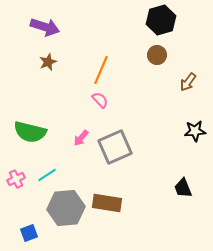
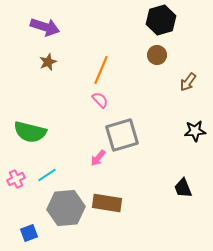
pink arrow: moved 17 px right, 20 px down
gray square: moved 7 px right, 12 px up; rotated 8 degrees clockwise
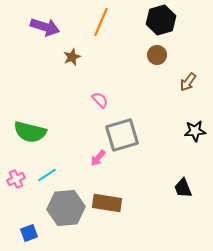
brown star: moved 24 px right, 5 px up
orange line: moved 48 px up
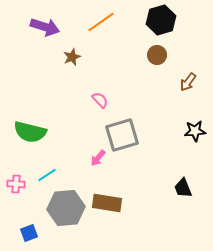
orange line: rotated 32 degrees clockwise
pink cross: moved 5 px down; rotated 30 degrees clockwise
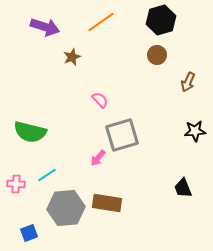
brown arrow: rotated 12 degrees counterclockwise
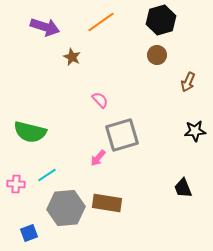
brown star: rotated 24 degrees counterclockwise
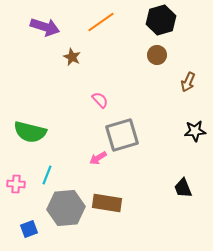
pink arrow: rotated 18 degrees clockwise
cyan line: rotated 36 degrees counterclockwise
blue square: moved 4 px up
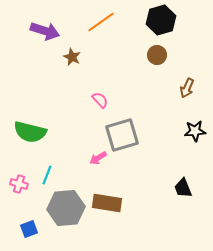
purple arrow: moved 4 px down
brown arrow: moved 1 px left, 6 px down
pink cross: moved 3 px right; rotated 12 degrees clockwise
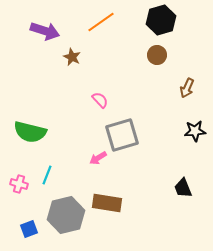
gray hexagon: moved 7 px down; rotated 9 degrees counterclockwise
